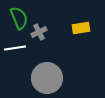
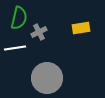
green semicircle: rotated 35 degrees clockwise
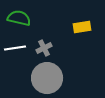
green semicircle: rotated 90 degrees counterclockwise
yellow rectangle: moved 1 px right, 1 px up
gray cross: moved 5 px right, 16 px down
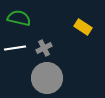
yellow rectangle: moved 1 px right; rotated 42 degrees clockwise
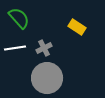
green semicircle: rotated 35 degrees clockwise
yellow rectangle: moved 6 px left
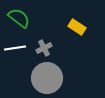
green semicircle: rotated 10 degrees counterclockwise
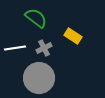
green semicircle: moved 17 px right
yellow rectangle: moved 4 px left, 9 px down
gray circle: moved 8 px left
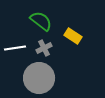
green semicircle: moved 5 px right, 3 px down
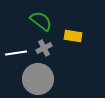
yellow rectangle: rotated 24 degrees counterclockwise
white line: moved 1 px right, 5 px down
gray circle: moved 1 px left, 1 px down
